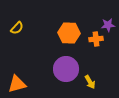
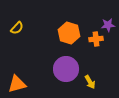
orange hexagon: rotated 15 degrees clockwise
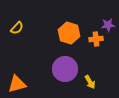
purple circle: moved 1 px left
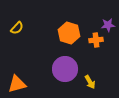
orange cross: moved 1 px down
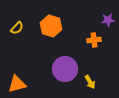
purple star: moved 5 px up
orange hexagon: moved 18 px left, 7 px up
orange cross: moved 2 px left
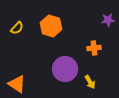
orange cross: moved 8 px down
orange triangle: rotated 48 degrees clockwise
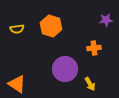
purple star: moved 2 px left
yellow semicircle: moved 1 px down; rotated 40 degrees clockwise
yellow arrow: moved 2 px down
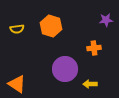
yellow arrow: rotated 120 degrees clockwise
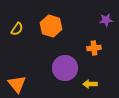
yellow semicircle: rotated 48 degrees counterclockwise
purple circle: moved 1 px up
orange triangle: rotated 18 degrees clockwise
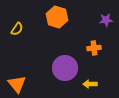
orange hexagon: moved 6 px right, 9 px up
